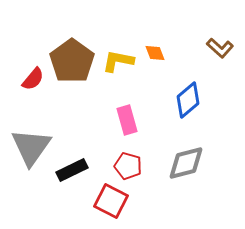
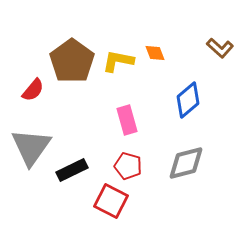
red semicircle: moved 11 px down
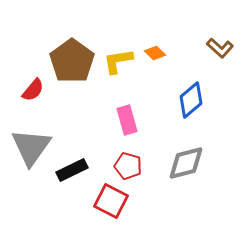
orange diamond: rotated 25 degrees counterclockwise
yellow L-shape: rotated 20 degrees counterclockwise
blue diamond: moved 3 px right
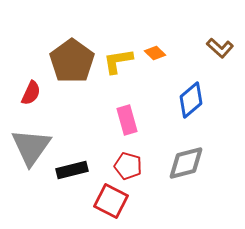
red semicircle: moved 2 px left, 3 px down; rotated 15 degrees counterclockwise
black rectangle: rotated 12 degrees clockwise
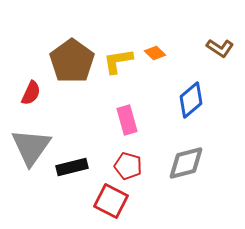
brown L-shape: rotated 8 degrees counterclockwise
black rectangle: moved 3 px up
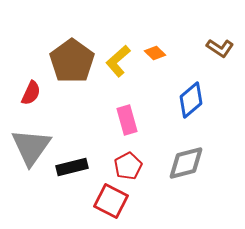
yellow L-shape: rotated 32 degrees counterclockwise
red pentagon: rotated 28 degrees clockwise
